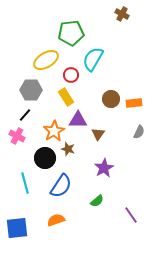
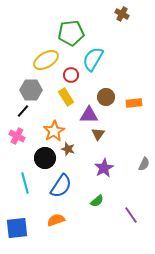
brown circle: moved 5 px left, 2 px up
black line: moved 2 px left, 4 px up
purple triangle: moved 11 px right, 5 px up
gray semicircle: moved 5 px right, 32 px down
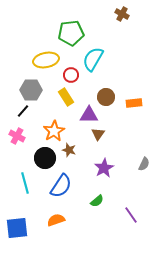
yellow ellipse: rotated 20 degrees clockwise
brown star: moved 1 px right, 1 px down
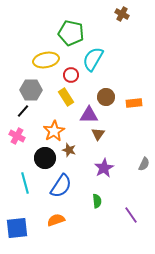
green pentagon: rotated 20 degrees clockwise
green semicircle: rotated 56 degrees counterclockwise
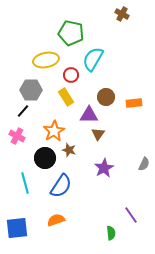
green semicircle: moved 14 px right, 32 px down
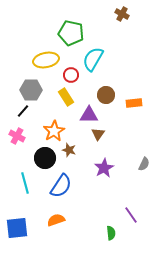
brown circle: moved 2 px up
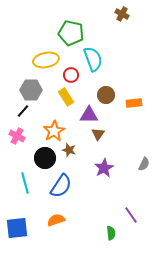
cyan semicircle: rotated 130 degrees clockwise
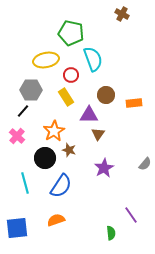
pink cross: rotated 14 degrees clockwise
gray semicircle: moved 1 px right; rotated 16 degrees clockwise
